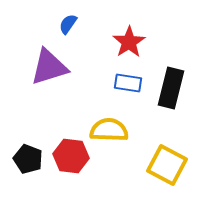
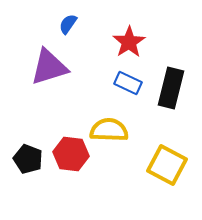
blue rectangle: rotated 16 degrees clockwise
red hexagon: moved 2 px up
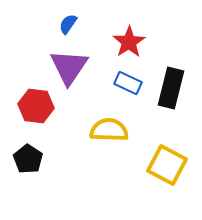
purple triangle: moved 20 px right; rotated 39 degrees counterclockwise
red hexagon: moved 35 px left, 48 px up
black pentagon: rotated 12 degrees clockwise
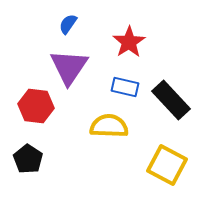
blue rectangle: moved 3 px left, 4 px down; rotated 12 degrees counterclockwise
black rectangle: moved 12 px down; rotated 57 degrees counterclockwise
yellow semicircle: moved 4 px up
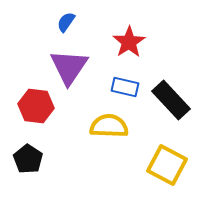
blue semicircle: moved 2 px left, 2 px up
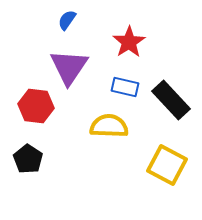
blue semicircle: moved 1 px right, 2 px up
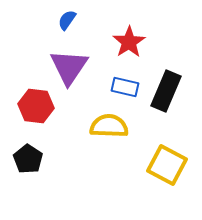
black rectangle: moved 5 px left, 9 px up; rotated 66 degrees clockwise
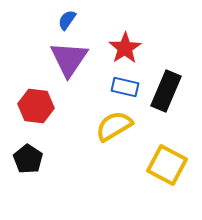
red star: moved 4 px left, 6 px down
purple triangle: moved 8 px up
yellow semicircle: moved 5 px right; rotated 33 degrees counterclockwise
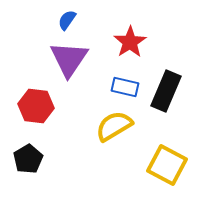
red star: moved 5 px right, 6 px up
black pentagon: rotated 8 degrees clockwise
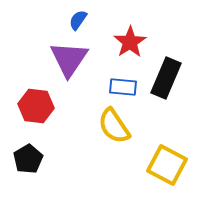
blue semicircle: moved 11 px right
blue rectangle: moved 2 px left; rotated 8 degrees counterclockwise
black rectangle: moved 13 px up
yellow semicircle: rotated 93 degrees counterclockwise
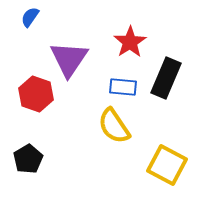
blue semicircle: moved 48 px left, 3 px up
red hexagon: moved 12 px up; rotated 12 degrees clockwise
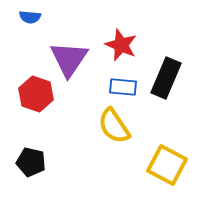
blue semicircle: rotated 120 degrees counterclockwise
red star: moved 9 px left, 3 px down; rotated 16 degrees counterclockwise
black pentagon: moved 3 px right, 3 px down; rotated 28 degrees counterclockwise
